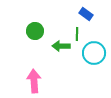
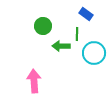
green circle: moved 8 px right, 5 px up
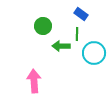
blue rectangle: moved 5 px left
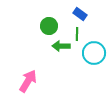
blue rectangle: moved 1 px left
green circle: moved 6 px right
pink arrow: moved 6 px left; rotated 35 degrees clockwise
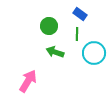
green arrow: moved 6 px left, 6 px down; rotated 18 degrees clockwise
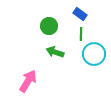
green line: moved 4 px right
cyan circle: moved 1 px down
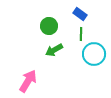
green arrow: moved 1 px left, 2 px up; rotated 48 degrees counterclockwise
